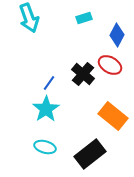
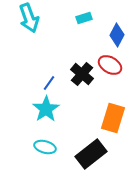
black cross: moved 1 px left
orange rectangle: moved 2 px down; rotated 68 degrees clockwise
black rectangle: moved 1 px right
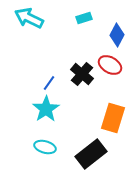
cyan arrow: rotated 136 degrees clockwise
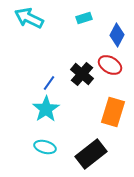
orange rectangle: moved 6 px up
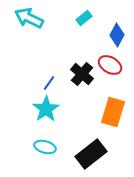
cyan rectangle: rotated 21 degrees counterclockwise
